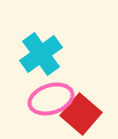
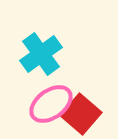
pink ellipse: moved 5 px down; rotated 18 degrees counterclockwise
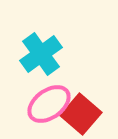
pink ellipse: moved 2 px left
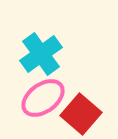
pink ellipse: moved 6 px left, 6 px up
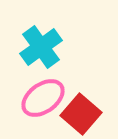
cyan cross: moved 7 px up
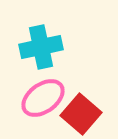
cyan cross: rotated 24 degrees clockwise
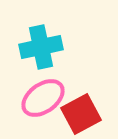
red square: rotated 21 degrees clockwise
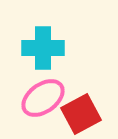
cyan cross: moved 2 px right, 1 px down; rotated 12 degrees clockwise
